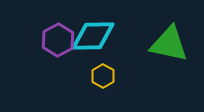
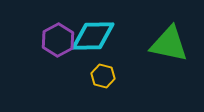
yellow hexagon: rotated 15 degrees counterclockwise
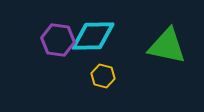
purple hexagon: rotated 24 degrees counterclockwise
green triangle: moved 2 px left, 2 px down
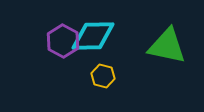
purple hexagon: moved 5 px right, 1 px down; rotated 20 degrees clockwise
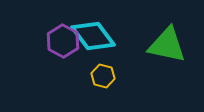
cyan diamond: rotated 54 degrees clockwise
green triangle: moved 1 px up
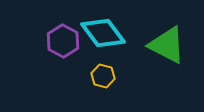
cyan diamond: moved 10 px right, 3 px up
green triangle: rotated 15 degrees clockwise
